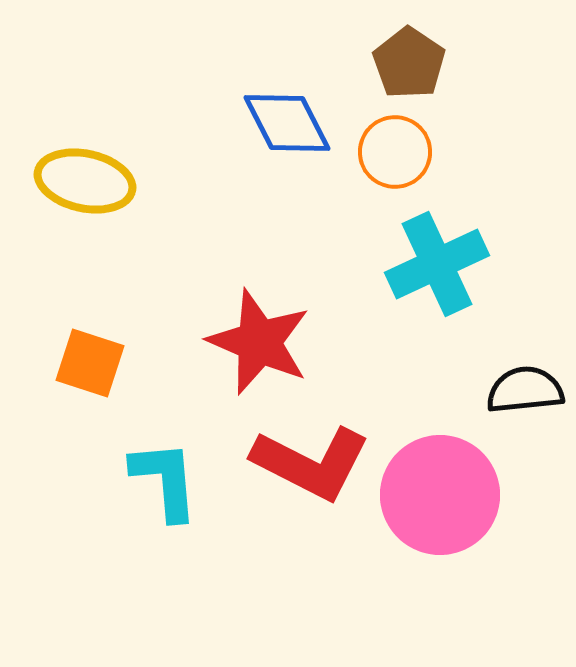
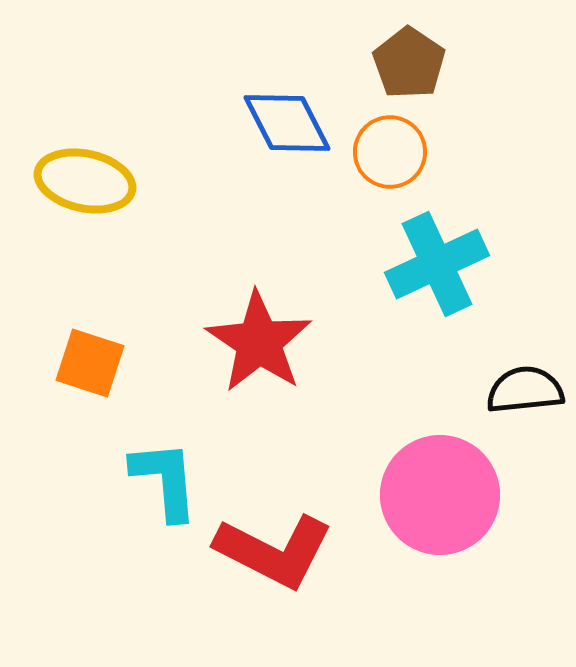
orange circle: moved 5 px left
red star: rotated 11 degrees clockwise
red L-shape: moved 37 px left, 88 px down
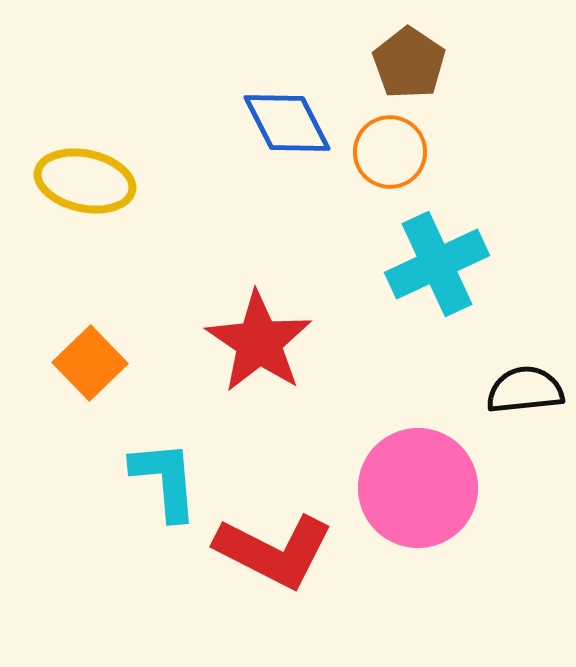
orange square: rotated 28 degrees clockwise
pink circle: moved 22 px left, 7 px up
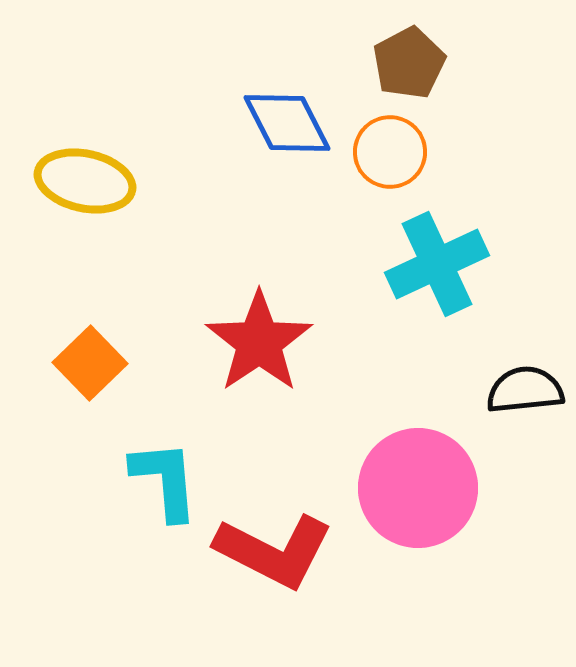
brown pentagon: rotated 10 degrees clockwise
red star: rotated 4 degrees clockwise
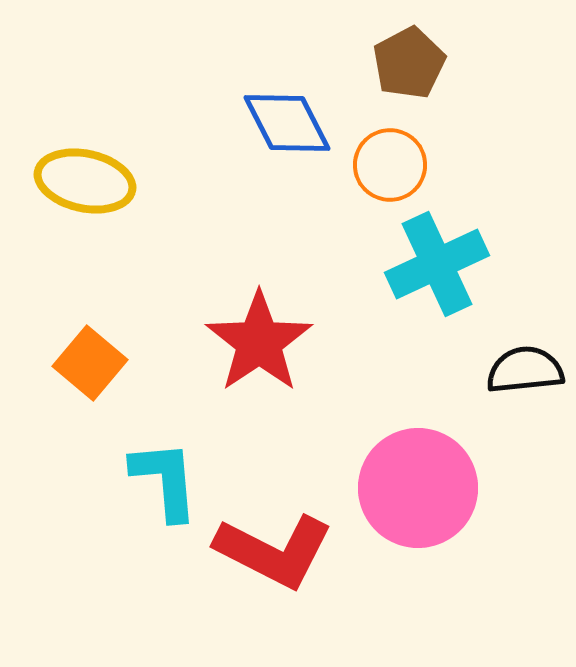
orange circle: moved 13 px down
orange square: rotated 6 degrees counterclockwise
black semicircle: moved 20 px up
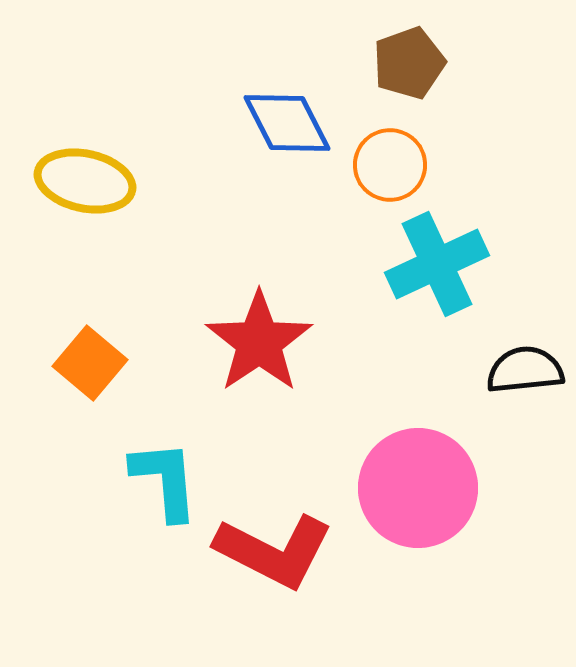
brown pentagon: rotated 8 degrees clockwise
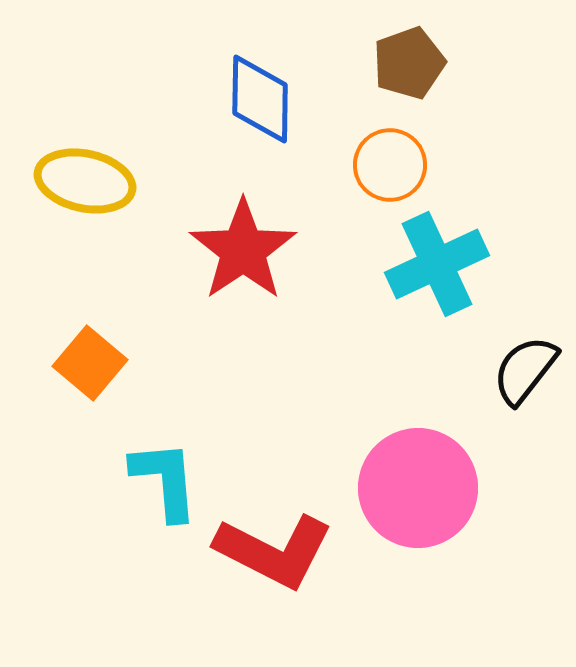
blue diamond: moved 27 px left, 24 px up; rotated 28 degrees clockwise
red star: moved 16 px left, 92 px up
black semicircle: rotated 46 degrees counterclockwise
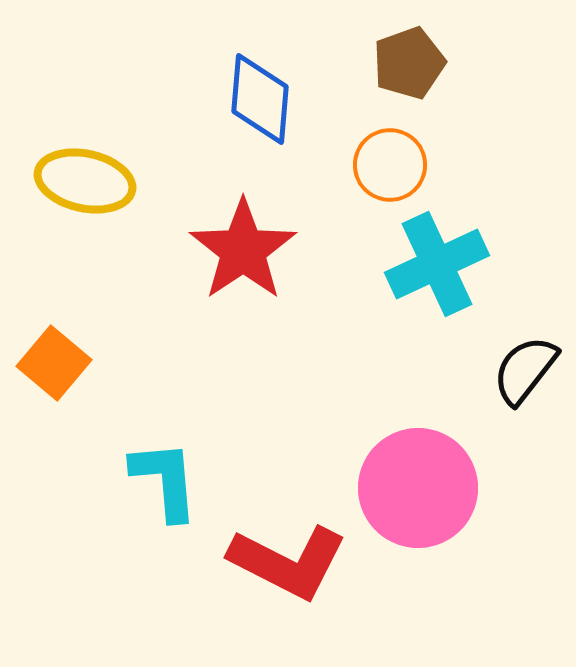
blue diamond: rotated 4 degrees clockwise
orange square: moved 36 px left
red L-shape: moved 14 px right, 11 px down
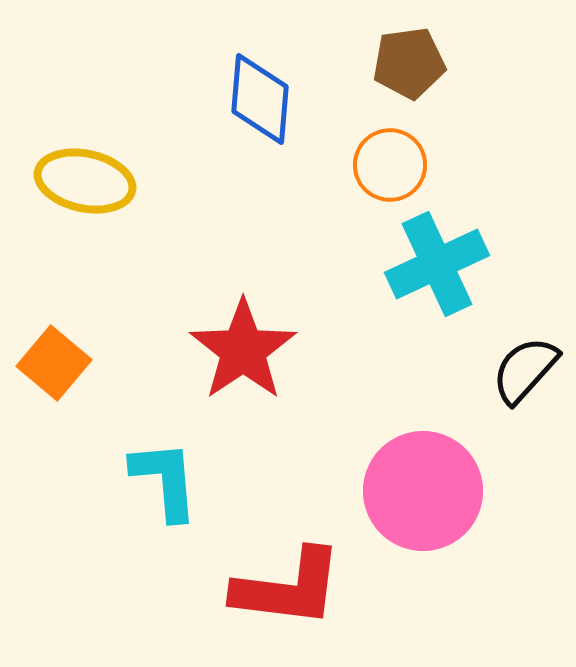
brown pentagon: rotated 12 degrees clockwise
red star: moved 100 px down
black semicircle: rotated 4 degrees clockwise
pink circle: moved 5 px right, 3 px down
red L-shape: moved 26 px down; rotated 20 degrees counterclockwise
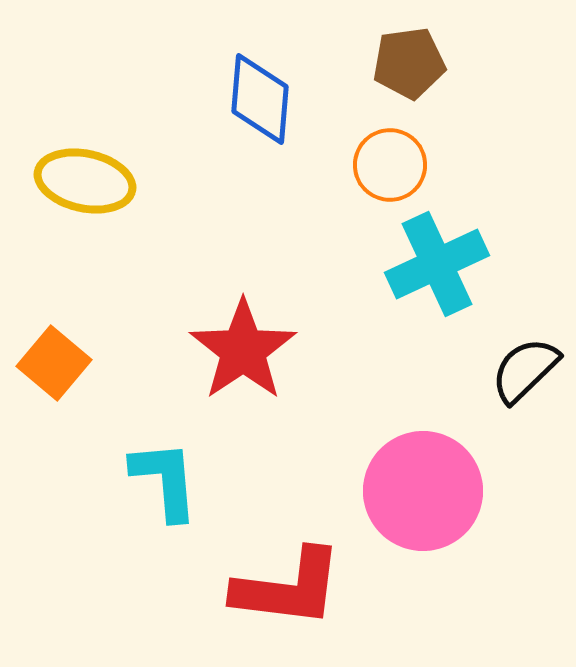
black semicircle: rotated 4 degrees clockwise
